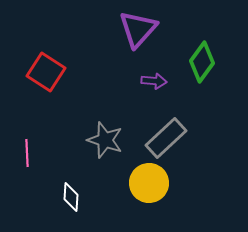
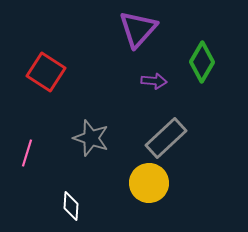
green diamond: rotated 6 degrees counterclockwise
gray star: moved 14 px left, 2 px up
pink line: rotated 20 degrees clockwise
white diamond: moved 9 px down
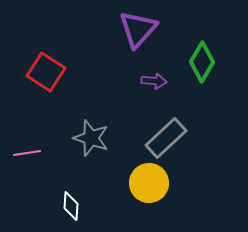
pink line: rotated 64 degrees clockwise
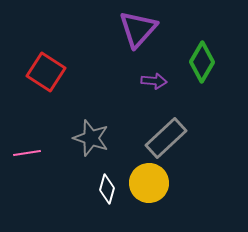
white diamond: moved 36 px right, 17 px up; rotated 12 degrees clockwise
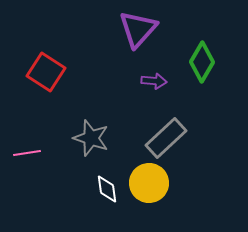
white diamond: rotated 24 degrees counterclockwise
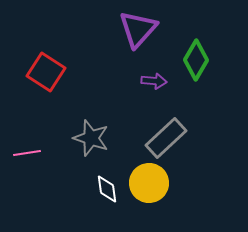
green diamond: moved 6 px left, 2 px up
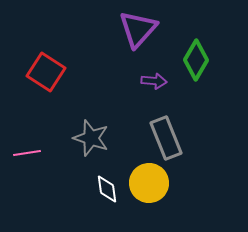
gray rectangle: rotated 69 degrees counterclockwise
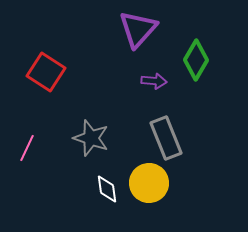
pink line: moved 5 px up; rotated 56 degrees counterclockwise
